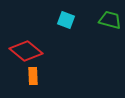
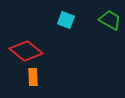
green trapezoid: rotated 15 degrees clockwise
orange rectangle: moved 1 px down
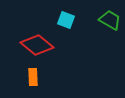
red diamond: moved 11 px right, 6 px up
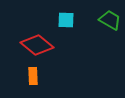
cyan square: rotated 18 degrees counterclockwise
orange rectangle: moved 1 px up
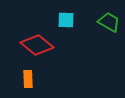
green trapezoid: moved 1 px left, 2 px down
orange rectangle: moved 5 px left, 3 px down
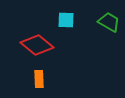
orange rectangle: moved 11 px right
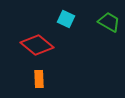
cyan square: moved 1 px up; rotated 24 degrees clockwise
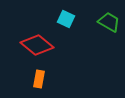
orange rectangle: rotated 12 degrees clockwise
